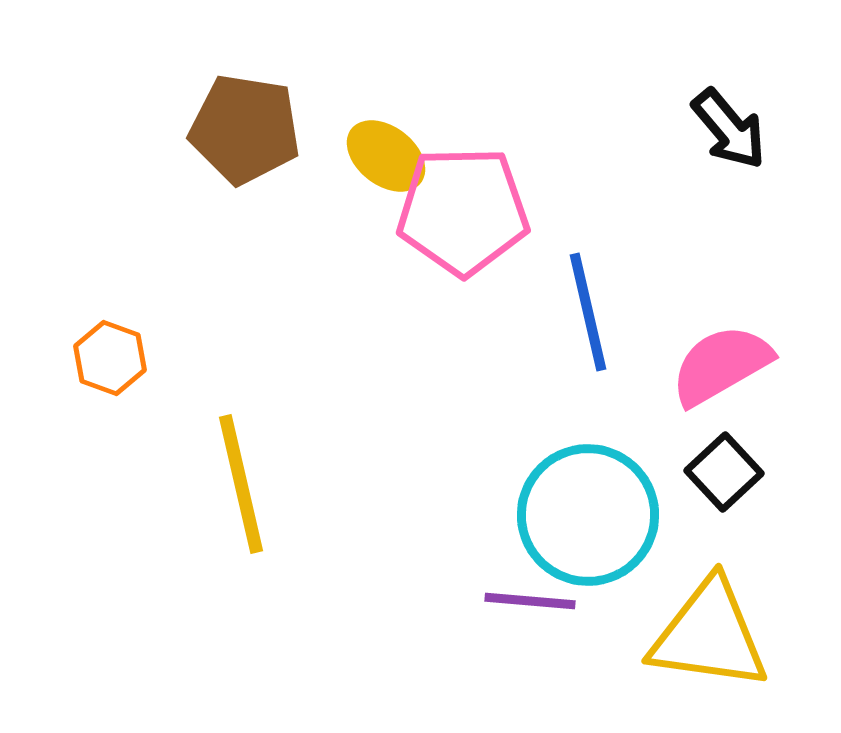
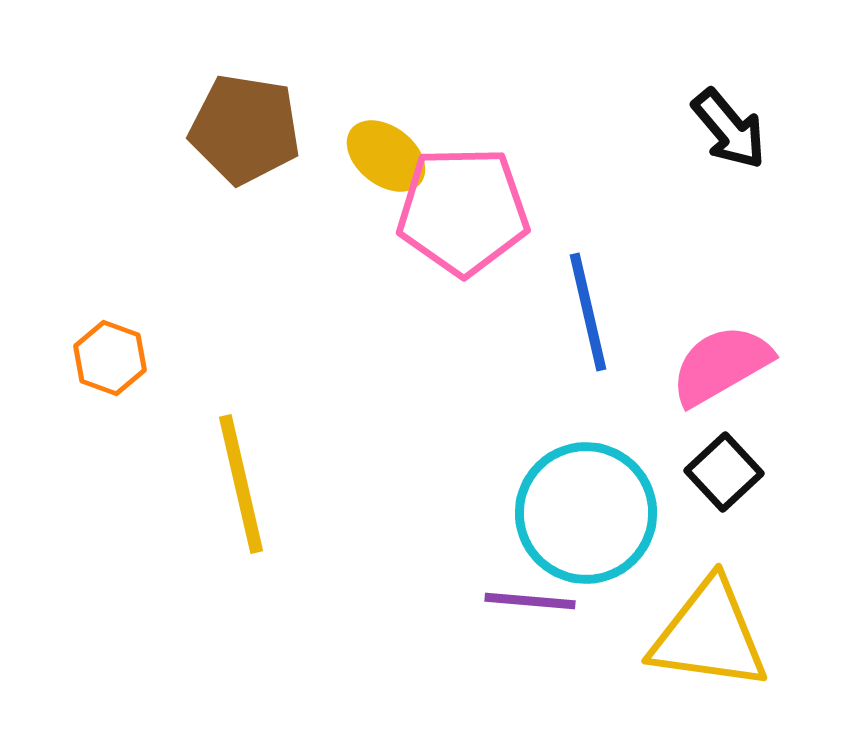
cyan circle: moved 2 px left, 2 px up
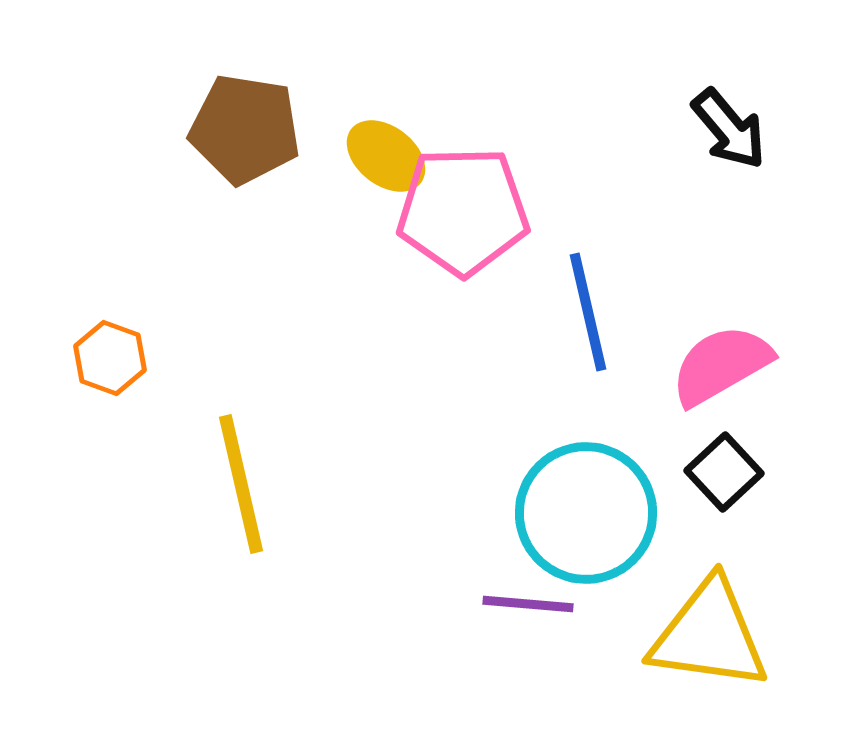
purple line: moved 2 px left, 3 px down
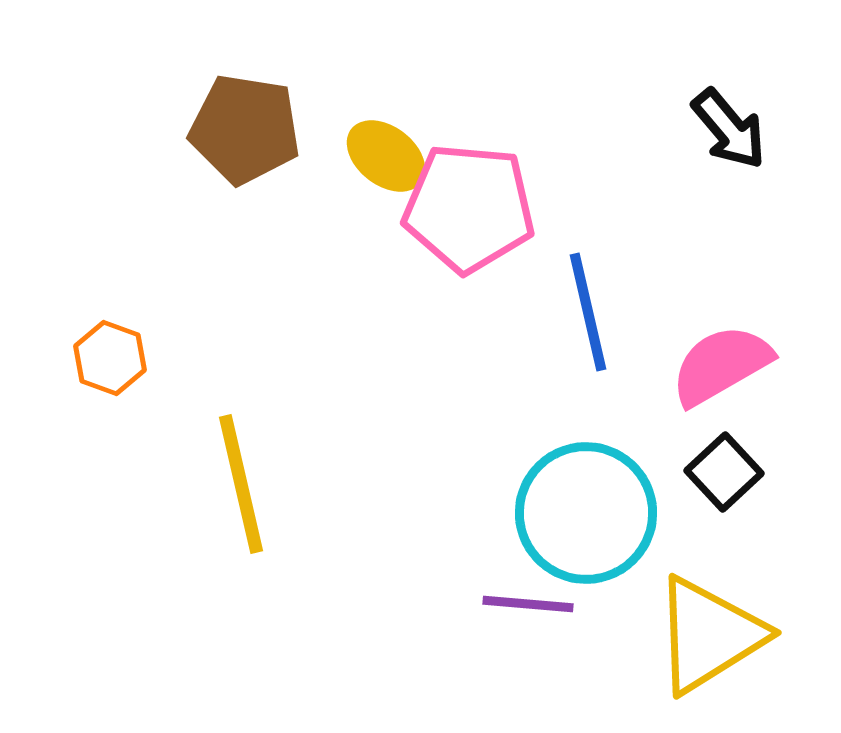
pink pentagon: moved 6 px right, 3 px up; rotated 6 degrees clockwise
yellow triangle: rotated 40 degrees counterclockwise
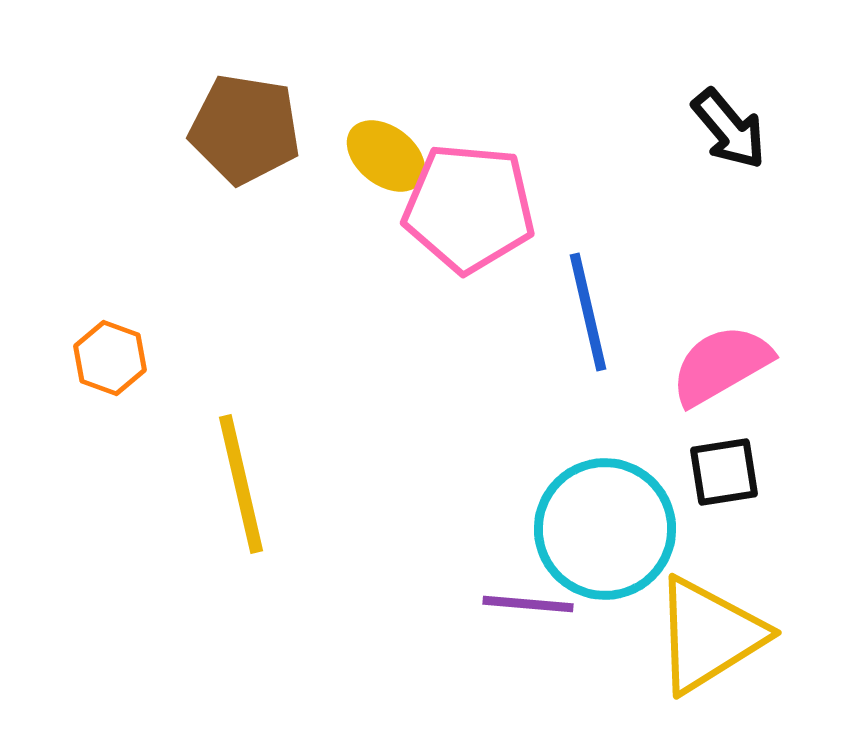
black square: rotated 34 degrees clockwise
cyan circle: moved 19 px right, 16 px down
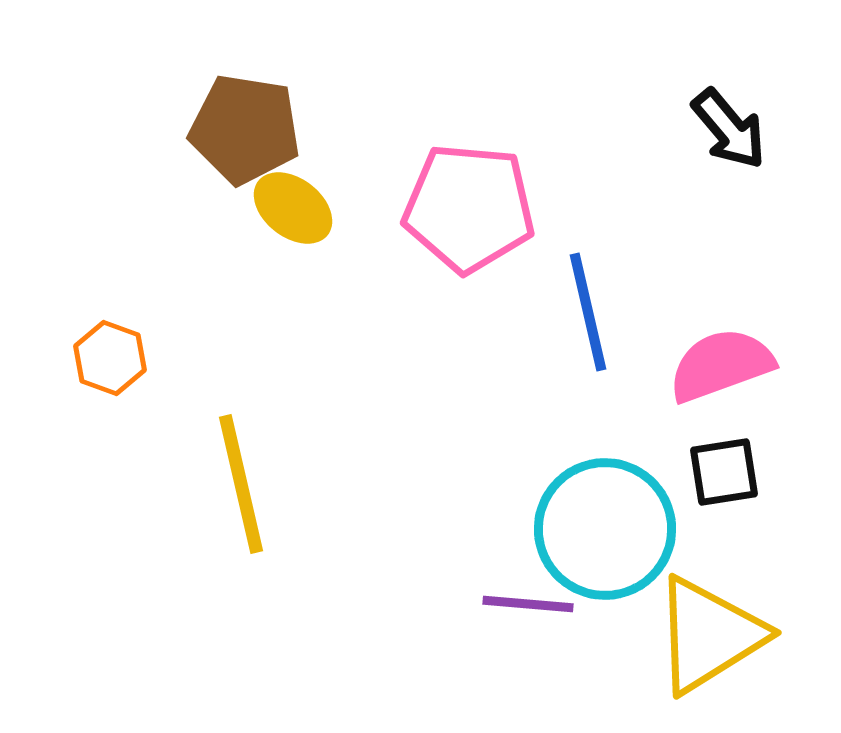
yellow ellipse: moved 93 px left, 52 px down
pink semicircle: rotated 10 degrees clockwise
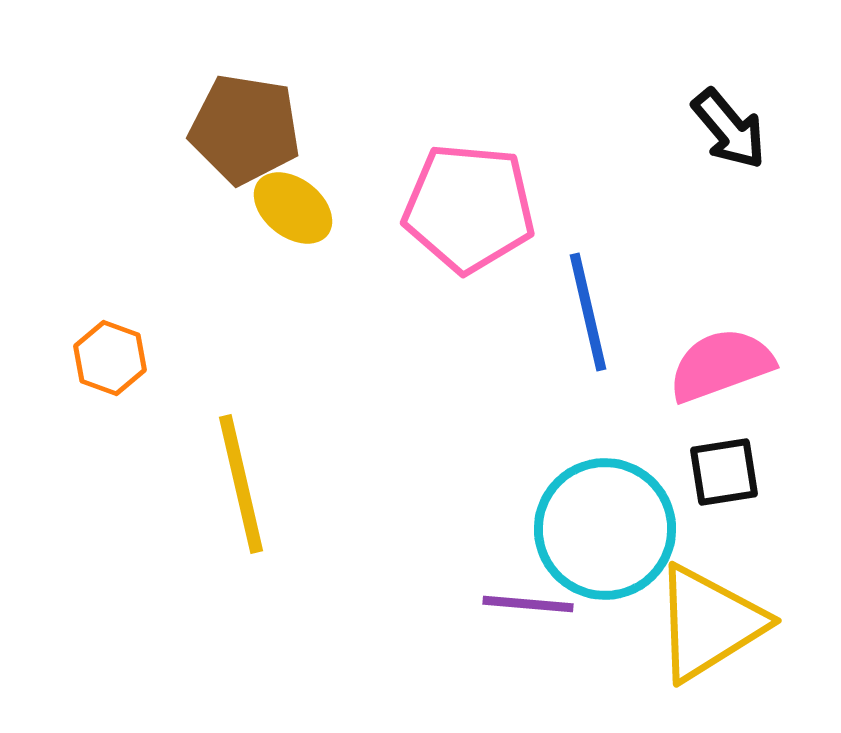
yellow triangle: moved 12 px up
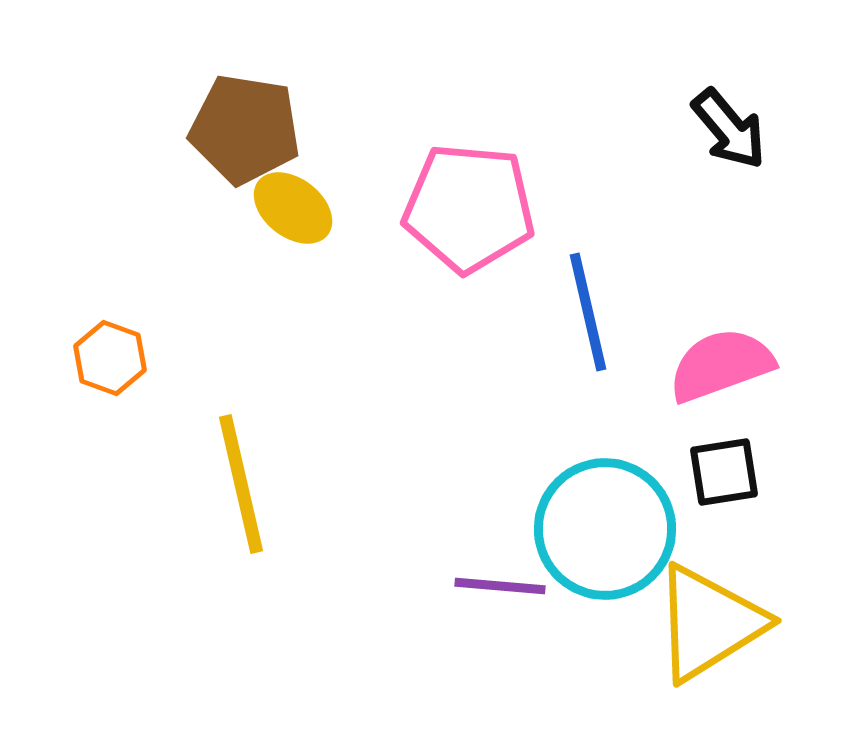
purple line: moved 28 px left, 18 px up
